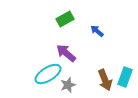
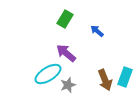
green rectangle: rotated 30 degrees counterclockwise
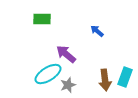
green rectangle: moved 23 px left; rotated 60 degrees clockwise
purple arrow: moved 1 px down
brown arrow: rotated 15 degrees clockwise
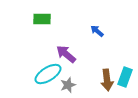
brown arrow: moved 2 px right
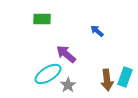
gray star: rotated 14 degrees counterclockwise
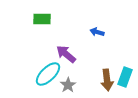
blue arrow: moved 1 px down; rotated 24 degrees counterclockwise
cyan ellipse: rotated 12 degrees counterclockwise
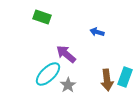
green rectangle: moved 2 px up; rotated 18 degrees clockwise
